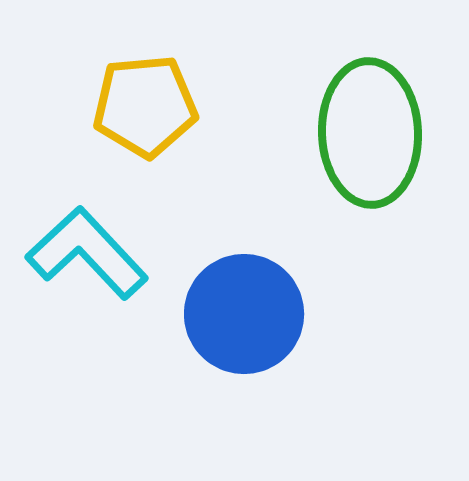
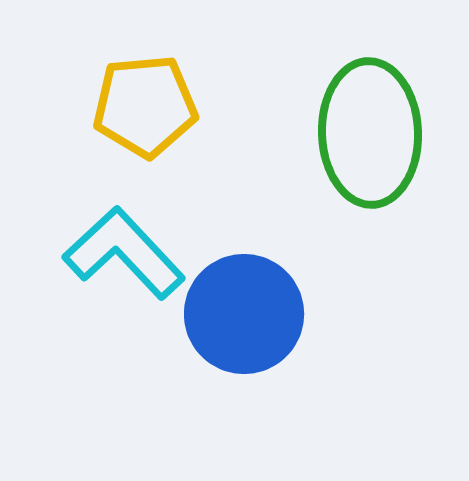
cyan L-shape: moved 37 px right
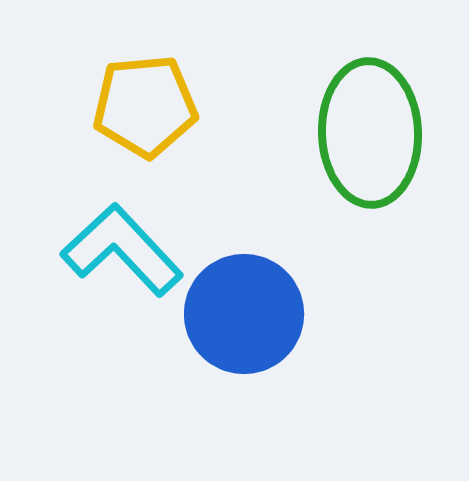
cyan L-shape: moved 2 px left, 3 px up
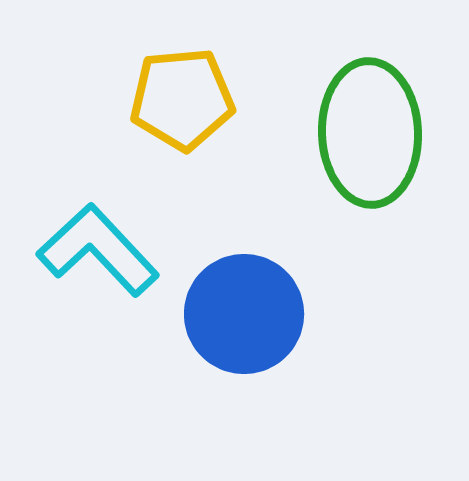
yellow pentagon: moved 37 px right, 7 px up
cyan L-shape: moved 24 px left
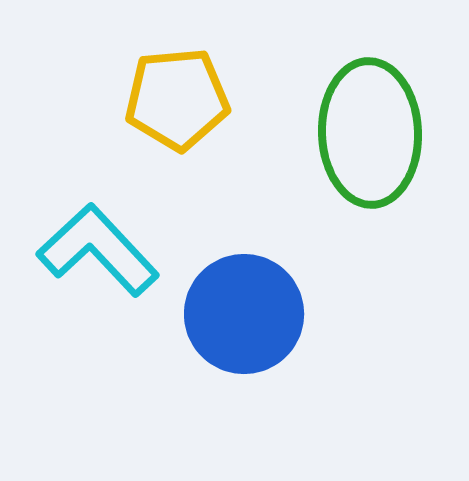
yellow pentagon: moved 5 px left
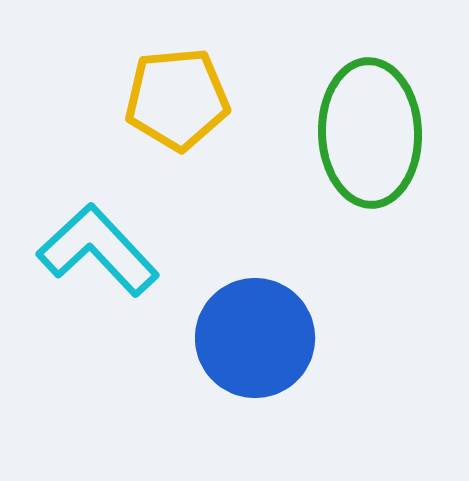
blue circle: moved 11 px right, 24 px down
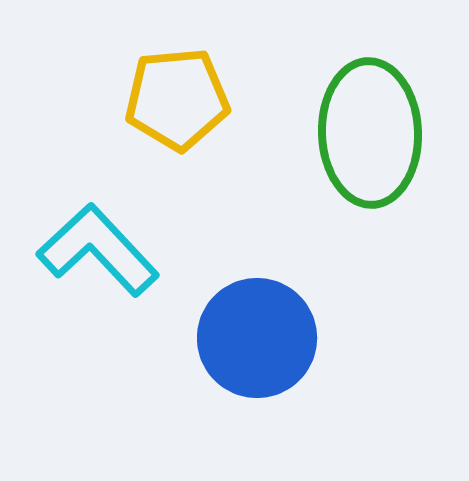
blue circle: moved 2 px right
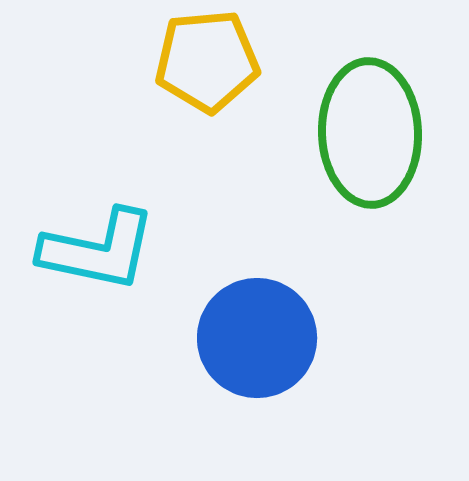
yellow pentagon: moved 30 px right, 38 px up
cyan L-shape: rotated 145 degrees clockwise
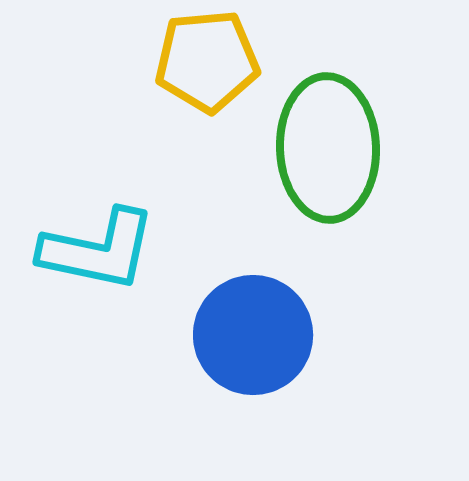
green ellipse: moved 42 px left, 15 px down
blue circle: moved 4 px left, 3 px up
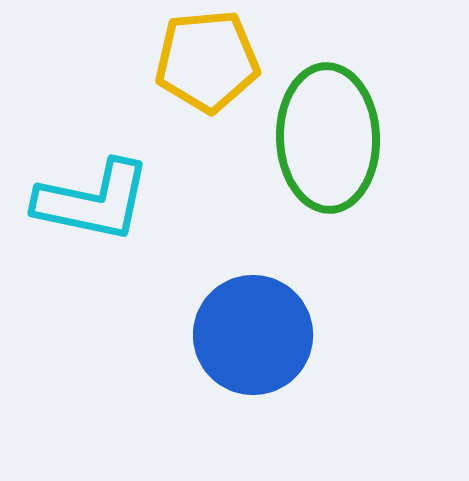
green ellipse: moved 10 px up
cyan L-shape: moved 5 px left, 49 px up
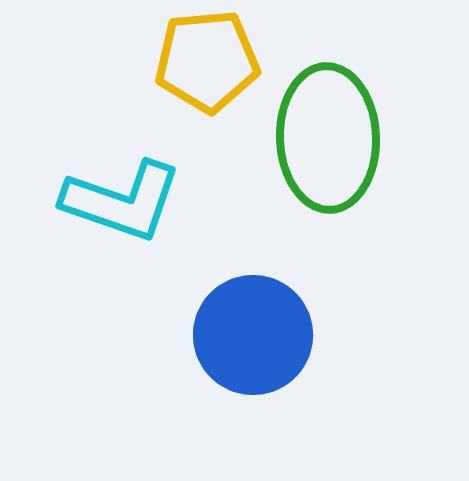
cyan L-shape: moved 29 px right; rotated 7 degrees clockwise
